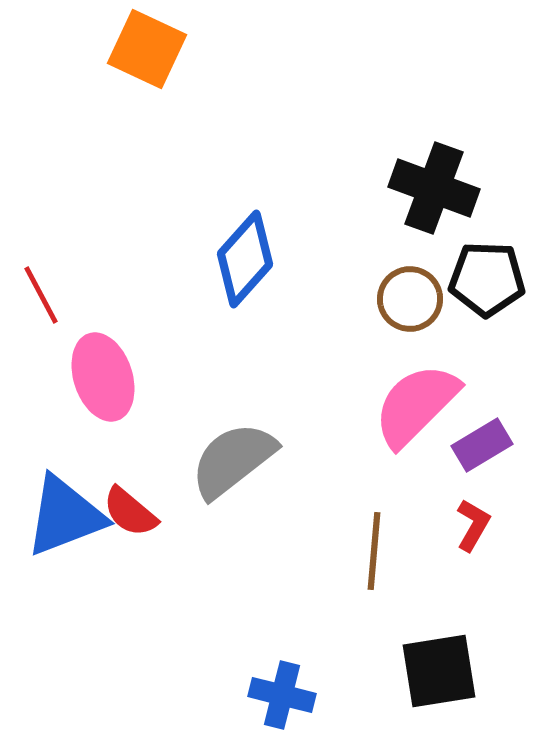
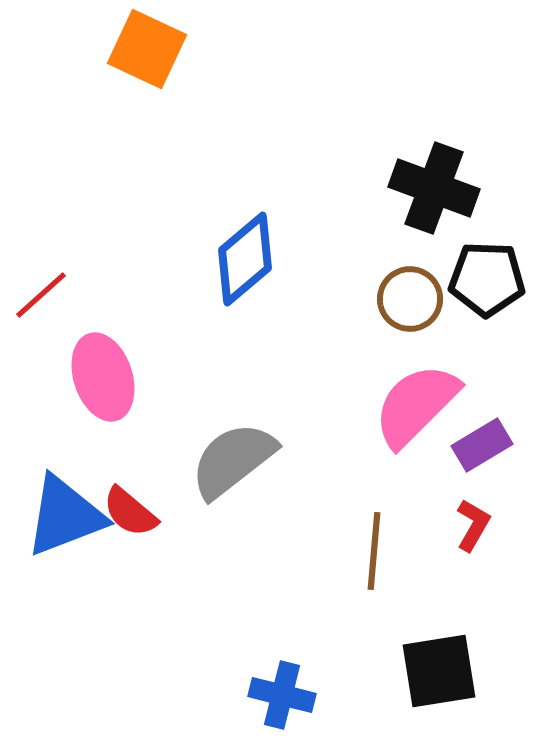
blue diamond: rotated 8 degrees clockwise
red line: rotated 76 degrees clockwise
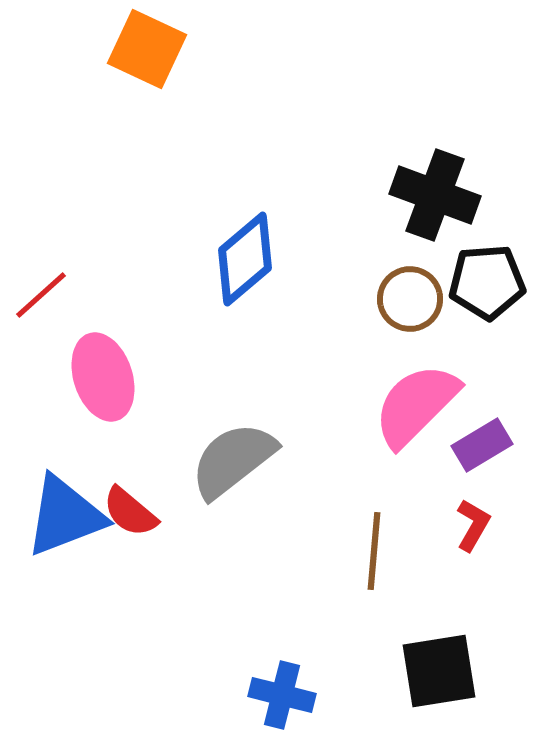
black cross: moved 1 px right, 7 px down
black pentagon: moved 3 px down; rotated 6 degrees counterclockwise
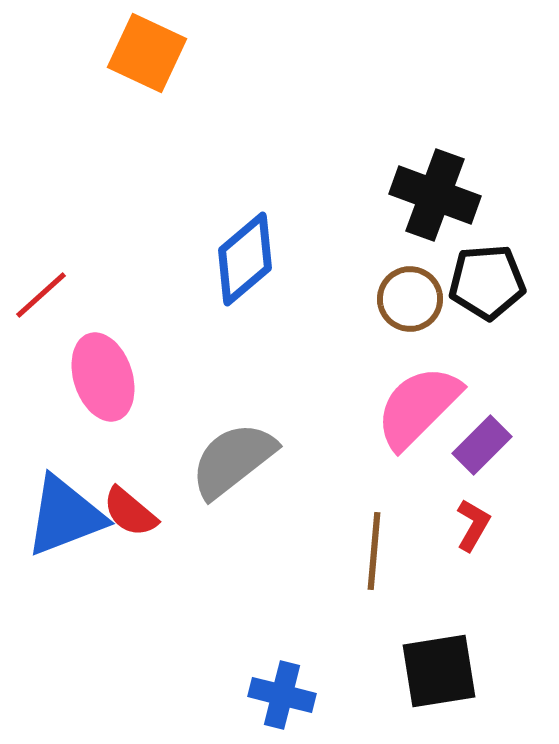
orange square: moved 4 px down
pink semicircle: moved 2 px right, 2 px down
purple rectangle: rotated 14 degrees counterclockwise
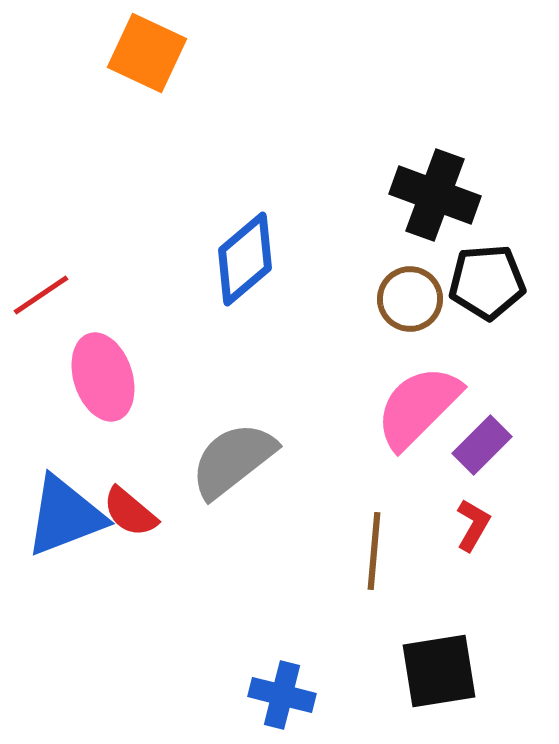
red line: rotated 8 degrees clockwise
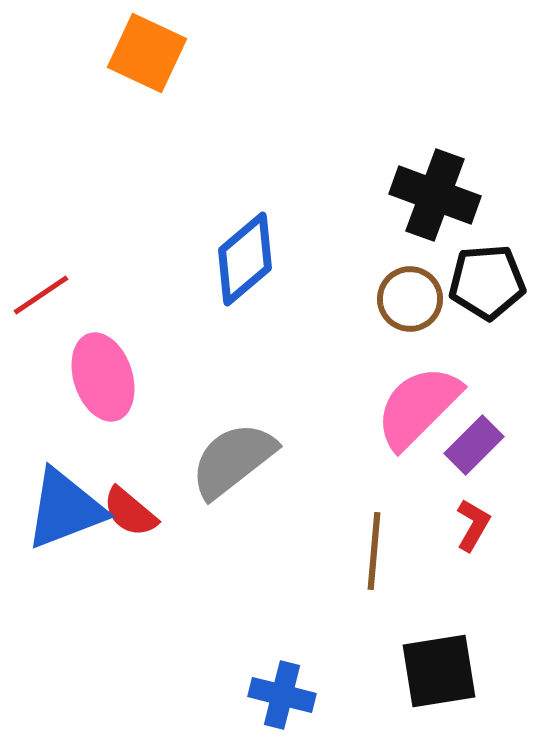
purple rectangle: moved 8 px left
blue triangle: moved 7 px up
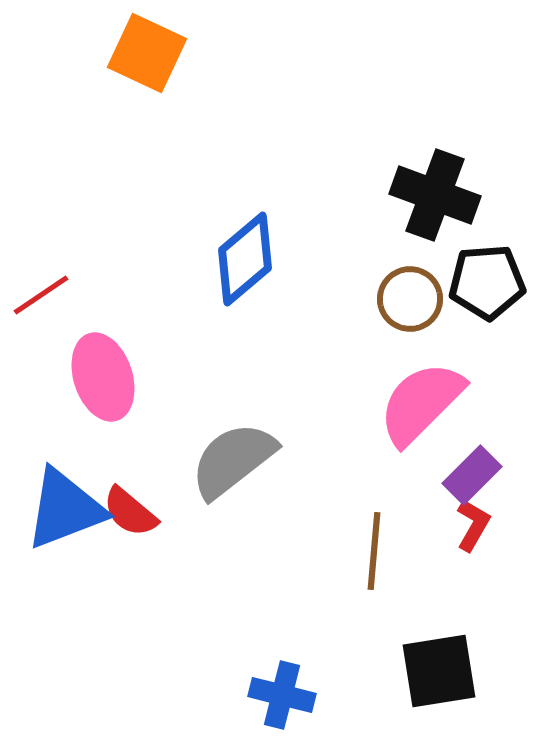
pink semicircle: moved 3 px right, 4 px up
purple rectangle: moved 2 px left, 30 px down
